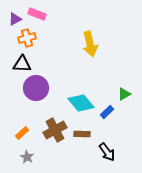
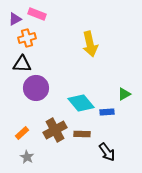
blue rectangle: rotated 40 degrees clockwise
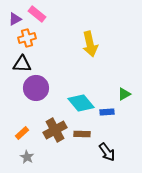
pink rectangle: rotated 18 degrees clockwise
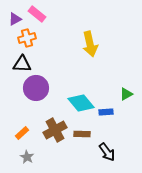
green triangle: moved 2 px right
blue rectangle: moved 1 px left
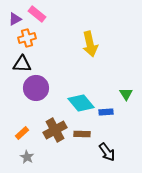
green triangle: rotated 32 degrees counterclockwise
